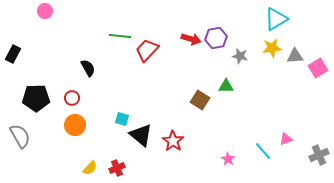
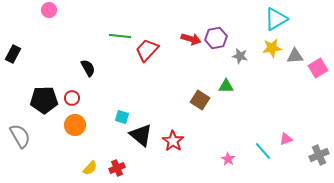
pink circle: moved 4 px right, 1 px up
black pentagon: moved 8 px right, 2 px down
cyan square: moved 2 px up
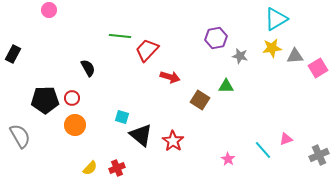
red arrow: moved 21 px left, 38 px down
black pentagon: moved 1 px right
cyan line: moved 1 px up
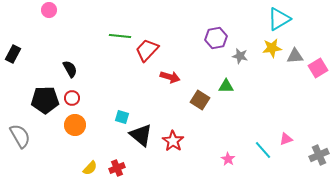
cyan triangle: moved 3 px right
black semicircle: moved 18 px left, 1 px down
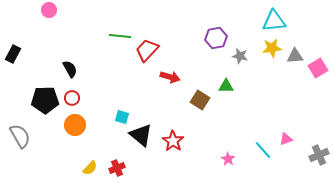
cyan triangle: moved 5 px left, 2 px down; rotated 25 degrees clockwise
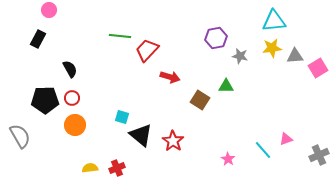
black rectangle: moved 25 px right, 15 px up
yellow semicircle: rotated 140 degrees counterclockwise
